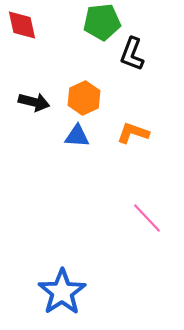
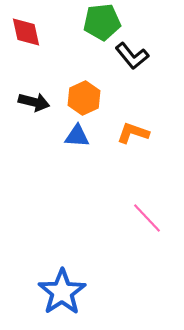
red diamond: moved 4 px right, 7 px down
black L-shape: moved 2 px down; rotated 60 degrees counterclockwise
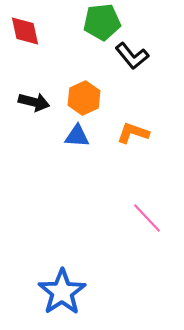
red diamond: moved 1 px left, 1 px up
